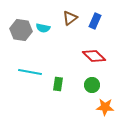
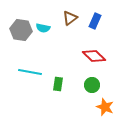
orange star: rotated 18 degrees clockwise
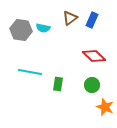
blue rectangle: moved 3 px left, 1 px up
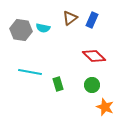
green rectangle: rotated 24 degrees counterclockwise
